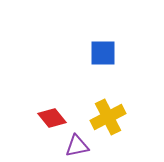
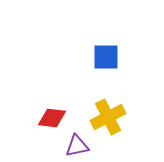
blue square: moved 3 px right, 4 px down
red diamond: rotated 44 degrees counterclockwise
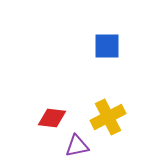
blue square: moved 1 px right, 11 px up
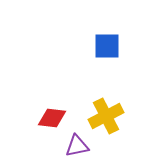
yellow cross: moved 2 px left, 1 px up
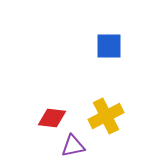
blue square: moved 2 px right
purple triangle: moved 4 px left
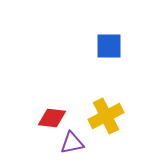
purple triangle: moved 1 px left, 3 px up
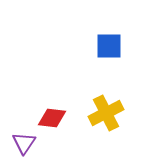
yellow cross: moved 3 px up
purple triangle: moved 48 px left; rotated 45 degrees counterclockwise
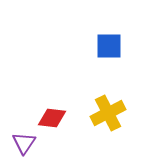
yellow cross: moved 2 px right
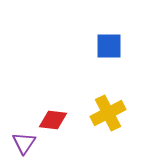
red diamond: moved 1 px right, 2 px down
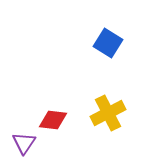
blue square: moved 1 px left, 3 px up; rotated 32 degrees clockwise
